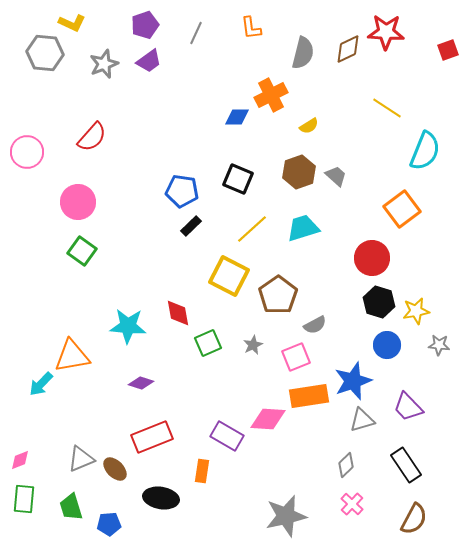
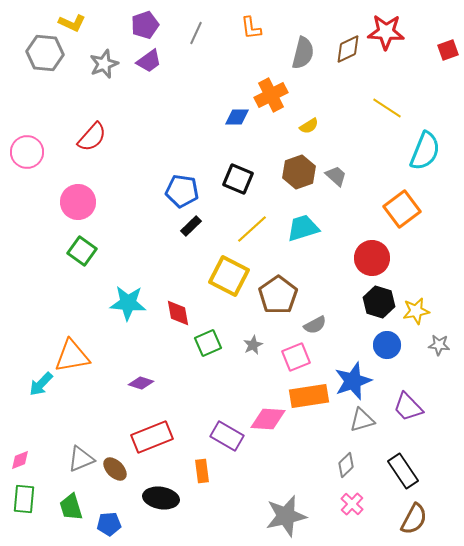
cyan star at (128, 326): moved 23 px up
black rectangle at (406, 465): moved 3 px left, 6 px down
orange rectangle at (202, 471): rotated 15 degrees counterclockwise
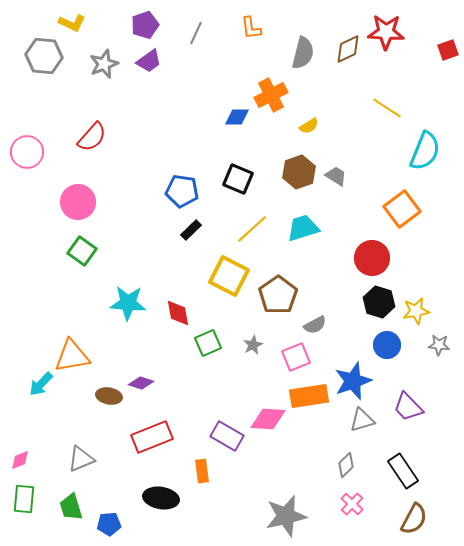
gray hexagon at (45, 53): moved 1 px left, 3 px down
gray trapezoid at (336, 176): rotated 10 degrees counterclockwise
black rectangle at (191, 226): moved 4 px down
brown ellipse at (115, 469): moved 6 px left, 73 px up; rotated 35 degrees counterclockwise
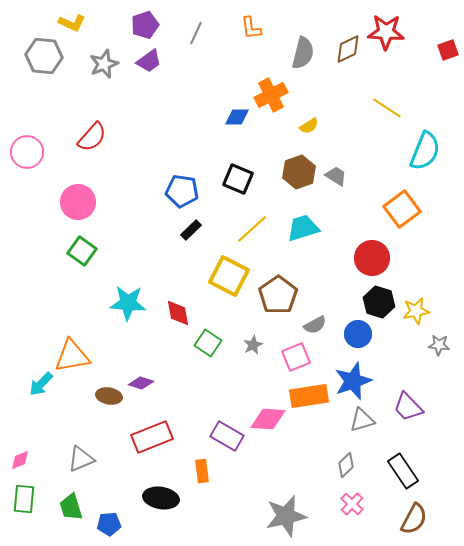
green square at (208, 343): rotated 32 degrees counterclockwise
blue circle at (387, 345): moved 29 px left, 11 px up
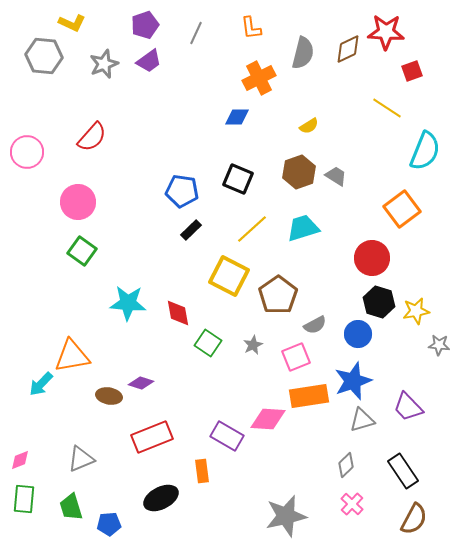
red square at (448, 50): moved 36 px left, 21 px down
orange cross at (271, 95): moved 12 px left, 17 px up
black ellipse at (161, 498): rotated 36 degrees counterclockwise
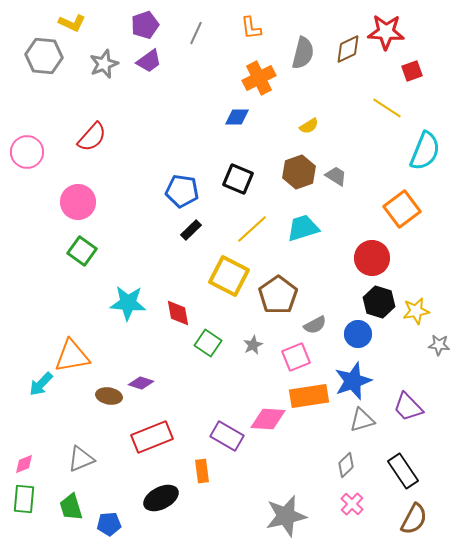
pink diamond at (20, 460): moved 4 px right, 4 px down
